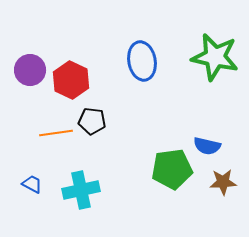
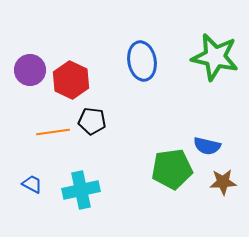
orange line: moved 3 px left, 1 px up
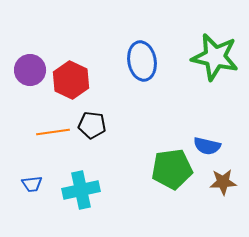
black pentagon: moved 4 px down
blue trapezoid: rotated 145 degrees clockwise
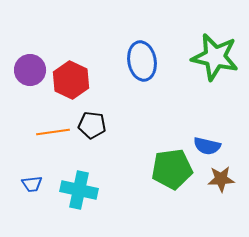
brown star: moved 2 px left, 3 px up
cyan cross: moved 2 px left; rotated 24 degrees clockwise
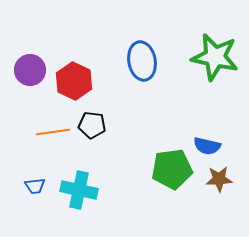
red hexagon: moved 3 px right, 1 px down
brown star: moved 2 px left
blue trapezoid: moved 3 px right, 2 px down
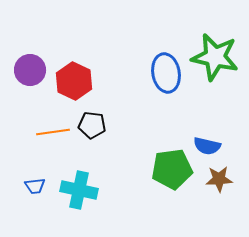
blue ellipse: moved 24 px right, 12 px down
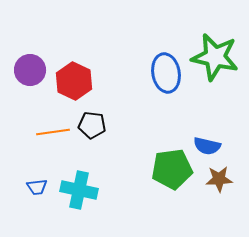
blue trapezoid: moved 2 px right, 1 px down
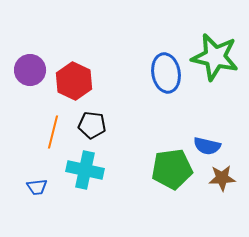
orange line: rotated 68 degrees counterclockwise
brown star: moved 3 px right, 1 px up
cyan cross: moved 6 px right, 20 px up
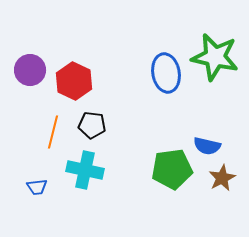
brown star: rotated 24 degrees counterclockwise
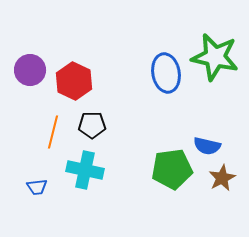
black pentagon: rotated 8 degrees counterclockwise
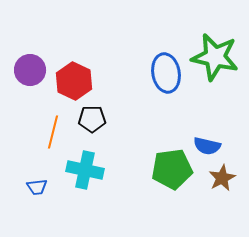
black pentagon: moved 6 px up
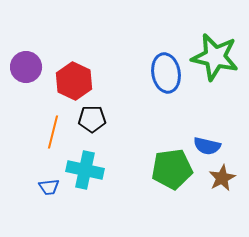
purple circle: moved 4 px left, 3 px up
blue trapezoid: moved 12 px right
